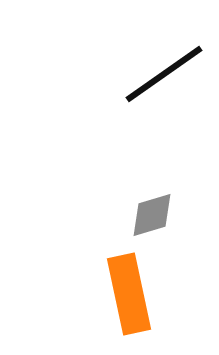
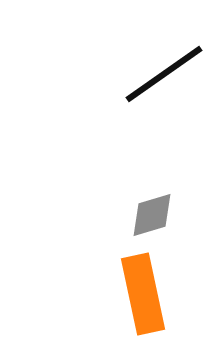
orange rectangle: moved 14 px right
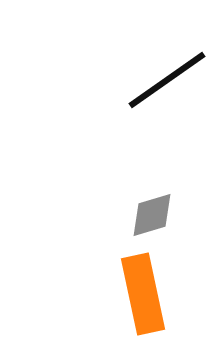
black line: moved 3 px right, 6 px down
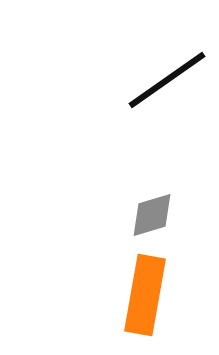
orange rectangle: moved 2 px right, 1 px down; rotated 22 degrees clockwise
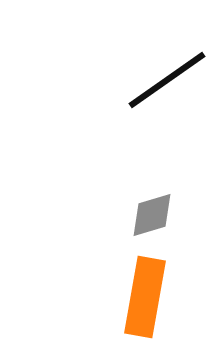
orange rectangle: moved 2 px down
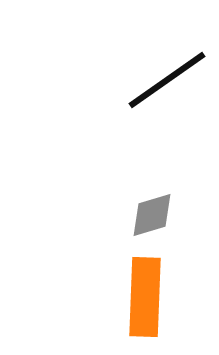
orange rectangle: rotated 8 degrees counterclockwise
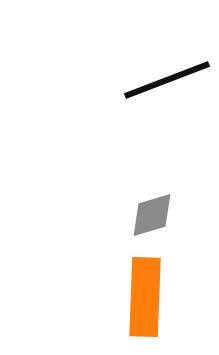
black line: rotated 14 degrees clockwise
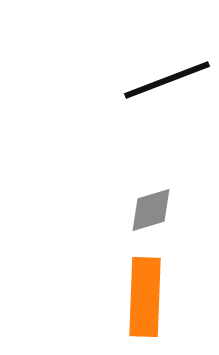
gray diamond: moved 1 px left, 5 px up
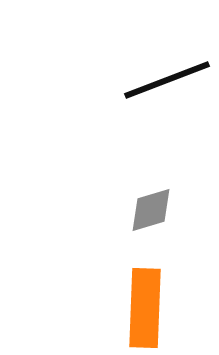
orange rectangle: moved 11 px down
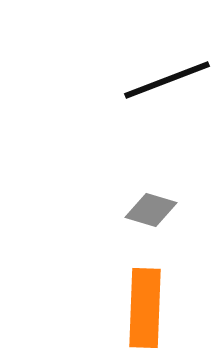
gray diamond: rotated 33 degrees clockwise
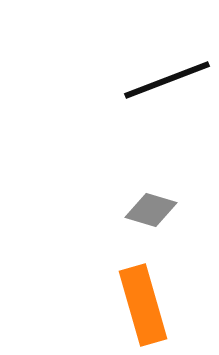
orange rectangle: moved 2 px left, 3 px up; rotated 18 degrees counterclockwise
